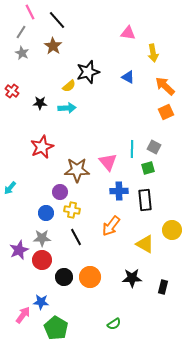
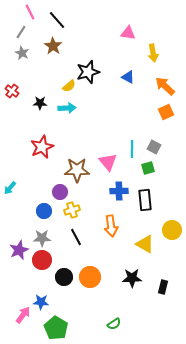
yellow cross at (72, 210): rotated 28 degrees counterclockwise
blue circle at (46, 213): moved 2 px left, 2 px up
orange arrow at (111, 226): rotated 45 degrees counterclockwise
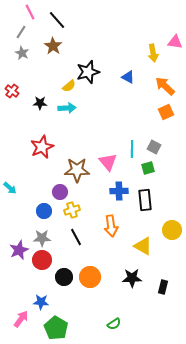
pink triangle at (128, 33): moved 47 px right, 9 px down
cyan arrow at (10, 188): rotated 88 degrees counterclockwise
yellow triangle at (145, 244): moved 2 px left, 2 px down
pink arrow at (23, 315): moved 2 px left, 4 px down
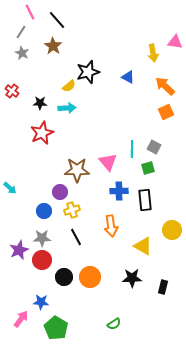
red star at (42, 147): moved 14 px up
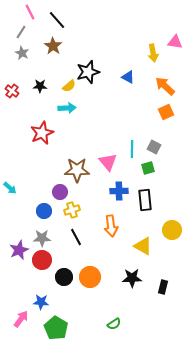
black star at (40, 103): moved 17 px up
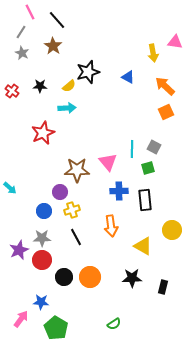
red star at (42, 133): moved 1 px right
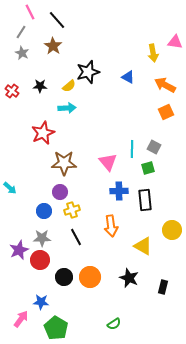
orange arrow at (165, 86): moved 1 px up; rotated 15 degrees counterclockwise
brown star at (77, 170): moved 13 px left, 7 px up
red circle at (42, 260): moved 2 px left
black star at (132, 278): moved 3 px left; rotated 24 degrees clockwise
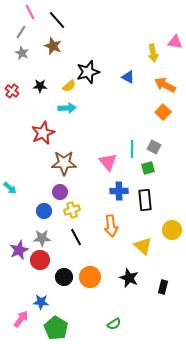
brown star at (53, 46): rotated 12 degrees counterclockwise
orange square at (166, 112): moved 3 px left; rotated 21 degrees counterclockwise
yellow triangle at (143, 246): rotated 12 degrees clockwise
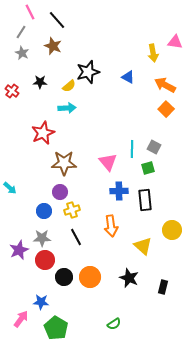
black star at (40, 86): moved 4 px up
orange square at (163, 112): moved 3 px right, 3 px up
red circle at (40, 260): moved 5 px right
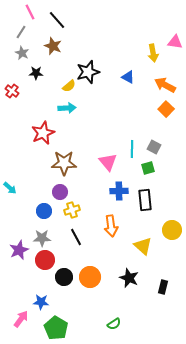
black star at (40, 82): moved 4 px left, 9 px up
